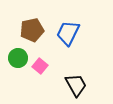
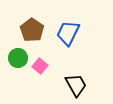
brown pentagon: rotated 25 degrees counterclockwise
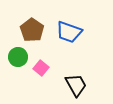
blue trapezoid: moved 1 px right, 1 px up; rotated 96 degrees counterclockwise
green circle: moved 1 px up
pink square: moved 1 px right, 2 px down
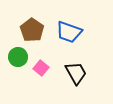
black trapezoid: moved 12 px up
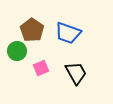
blue trapezoid: moved 1 px left, 1 px down
green circle: moved 1 px left, 6 px up
pink square: rotated 28 degrees clockwise
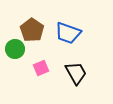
green circle: moved 2 px left, 2 px up
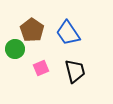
blue trapezoid: rotated 36 degrees clockwise
black trapezoid: moved 1 px left, 2 px up; rotated 15 degrees clockwise
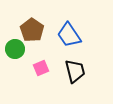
blue trapezoid: moved 1 px right, 2 px down
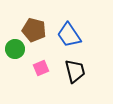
brown pentagon: moved 2 px right; rotated 20 degrees counterclockwise
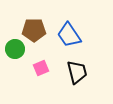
brown pentagon: rotated 15 degrees counterclockwise
black trapezoid: moved 2 px right, 1 px down
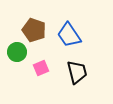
brown pentagon: rotated 20 degrees clockwise
green circle: moved 2 px right, 3 px down
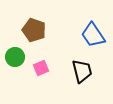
blue trapezoid: moved 24 px right
green circle: moved 2 px left, 5 px down
black trapezoid: moved 5 px right, 1 px up
